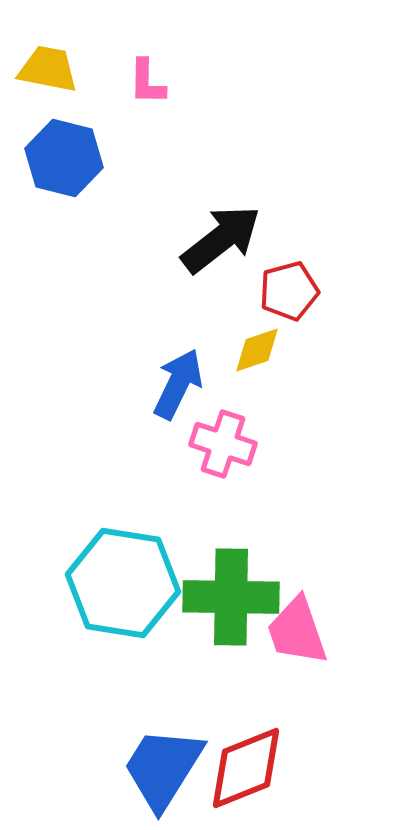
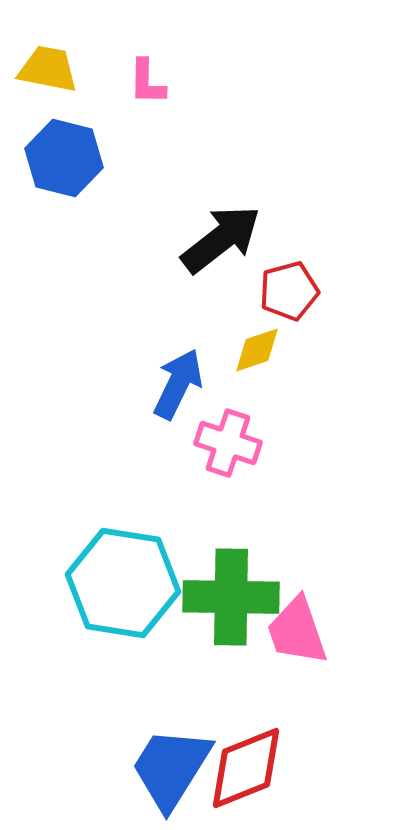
pink cross: moved 5 px right, 1 px up
blue trapezoid: moved 8 px right
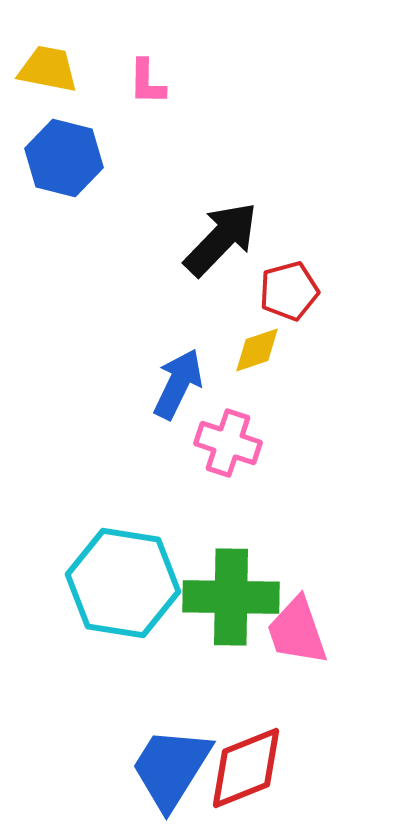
black arrow: rotated 8 degrees counterclockwise
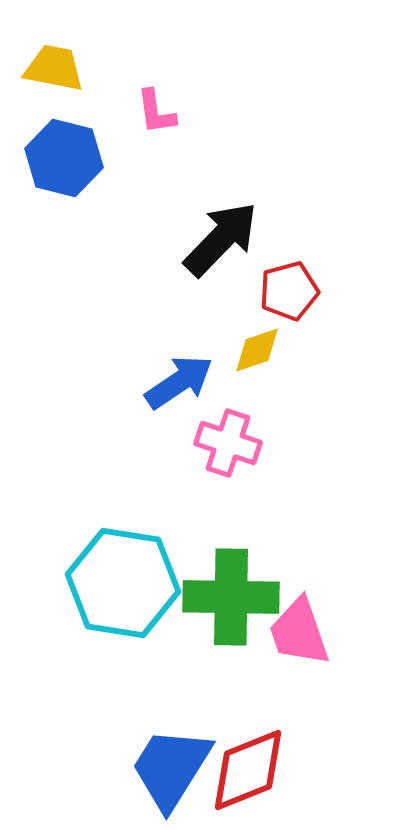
yellow trapezoid: moved 6 px right, 1 px up
pink L-shape: moved 9 px right, 30 px down; rotated 9 degrees counterclockwise
blue arrow: moved 1 px right, 2 px up; rotated 30 degrees clockwise
pink trapezoid: moved 2 px right, 1 px down
red diamond: moved 2 px right, 2 px down
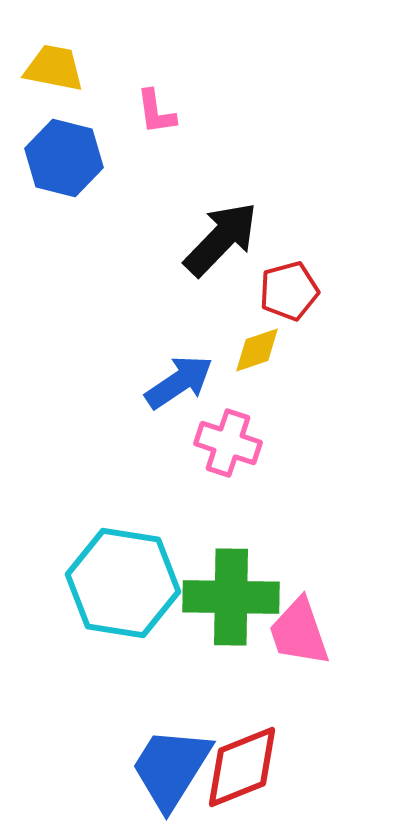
red diamond: moved 6 px left, 3 px up
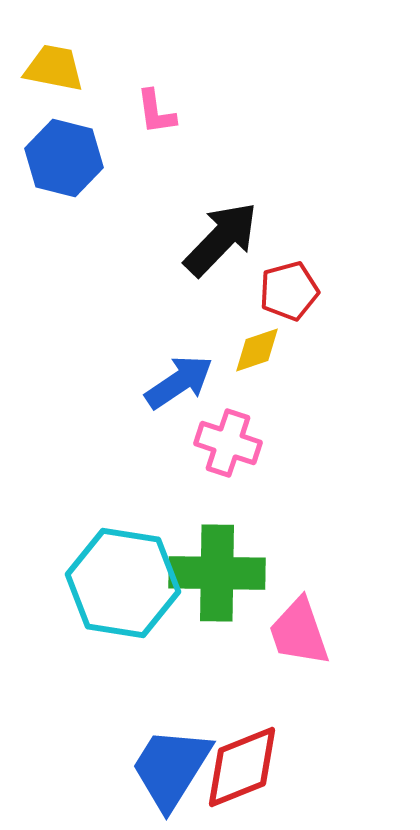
green cross: moved 14 px left, 24 px up
